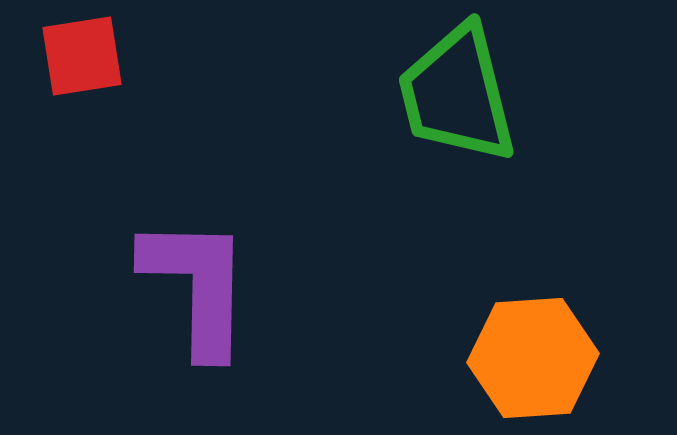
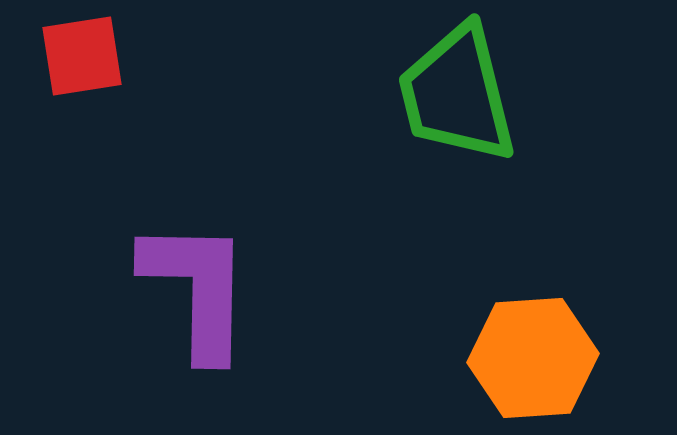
purple L-shape: moved 3 px down
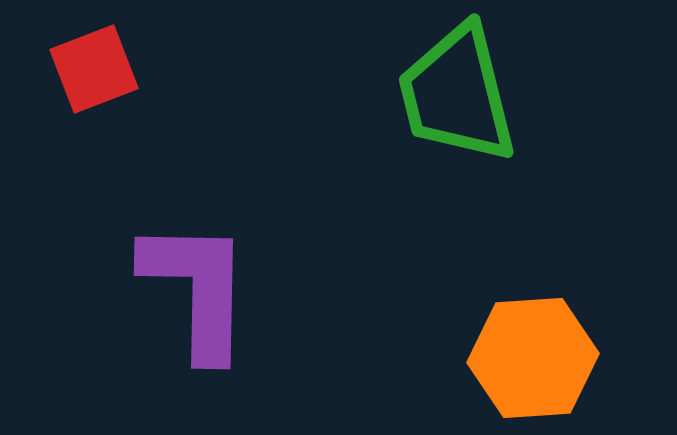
red square: moved 12 px right, 13 px down; rotated 12 degrees counterclockwise
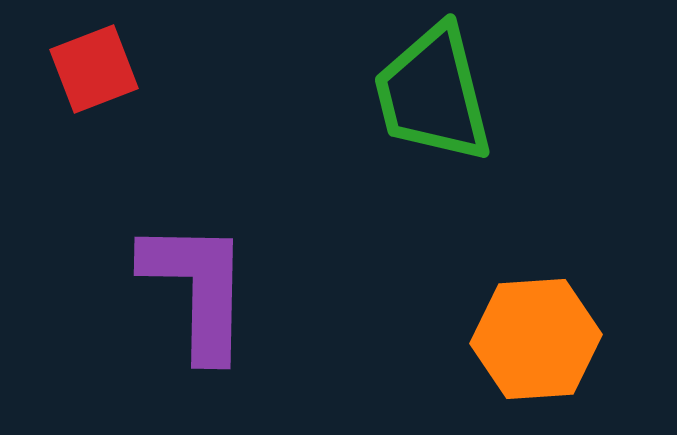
green trapezoid: moved 24 px left
orange hexagon: moved 3 px right, 19 px up
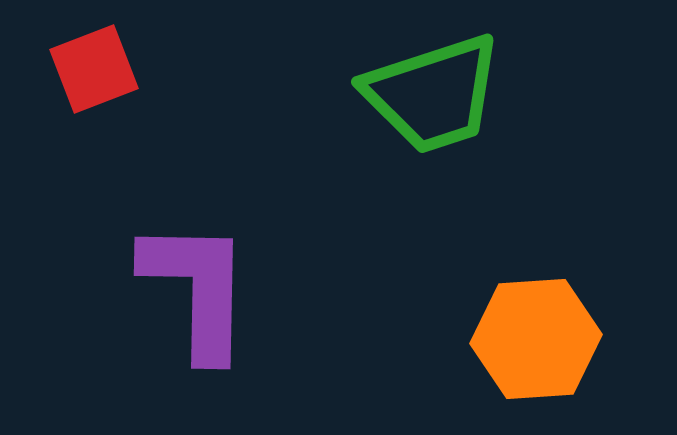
green trapezoid: rotated 94 degrees counterclockwise
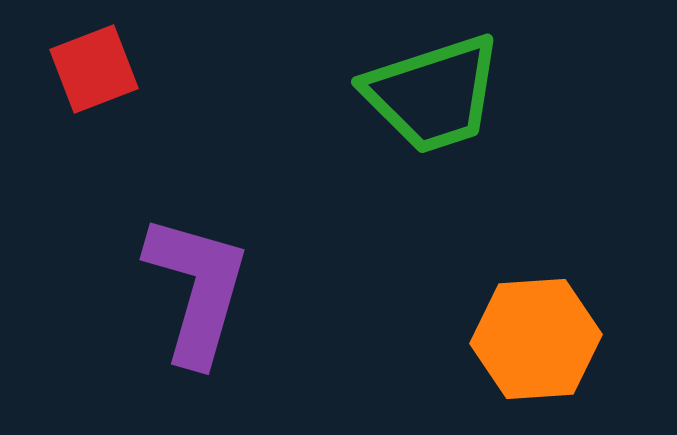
purple L-shape: rotated 15 degrees clockwise
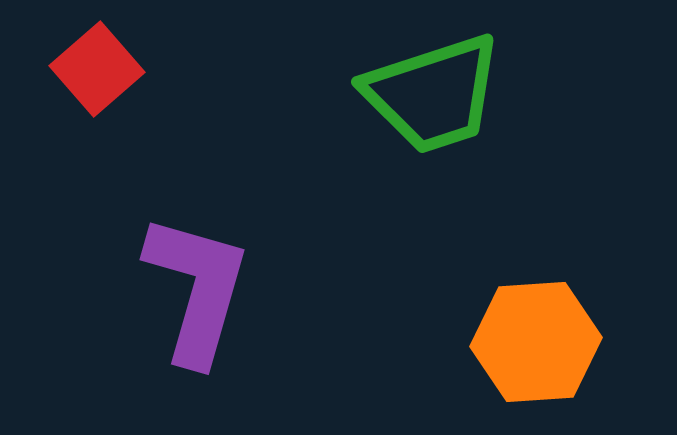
red square: moved 3 px right; rotated 20 degrees counterclockwise
orange hexagon: moved 3 px down
